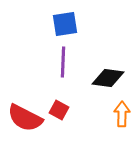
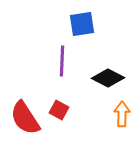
blue square: moved 17 px right
purple line: moved 1 px left, 1 px up
black diamond: rotated 20 degrees clockwise
red semicircle: rotated 30 degrees clockwise
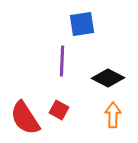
orange arrow: moved 9 px left, 1 px down
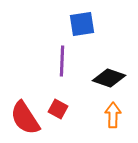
black diamond: moved 1 px right; rotated 8 degrees counterclockwise
red square: moved 1 px left, 1 px up
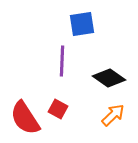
black diamond: rotated 16 degrees clockwise
orange arrow: rotated 45 degrees clockwise
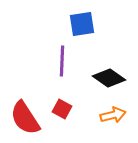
red square: moved 4 px right
orange arrow: rotated 30 degrees clockwise
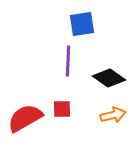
purple line: moved 6 px right
red square: rotated 30 degrees counterclockwise
red semicircle: rotated 93 degrees clockwise
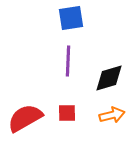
blue square: moved 11 px left, 6 px up
black diamond: rotated 52 degrees counterclockwise
red square: moved 5 px right, 4 px down
orange arrow: moved 1 px left
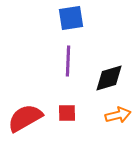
orange arrow: moved 6 px right
